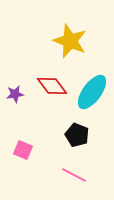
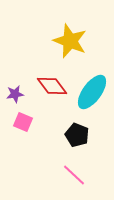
pink square: moved 28 px up
pink line: rotated 15 degrees clockwise
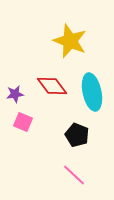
cyan ellipse: rotated 48 degrees counterclockwise
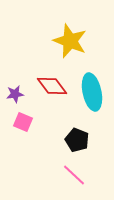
black pentagon: moved 5 px down
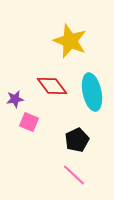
purple star: moved 5 px down
pink square: moved 6 px right
black pentagon: rotated 25 degrees clockwise
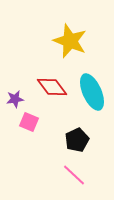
red diamond: moved 1 px down
cyan ellipse: rotated 12 degrees counterclockwise
